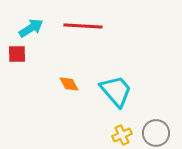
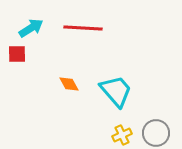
red line: moved 2 px down
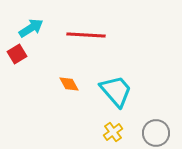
red line: moved 3 px right, 7 px down
red square: rotated 30 degrees counterclockwise
yellow cross: moved 9 px left, 3 px up; rotated 12 degrees counterclockwise
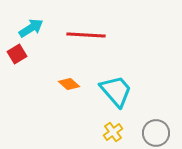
orange diamond: rotated 20 degrees counterclockwise
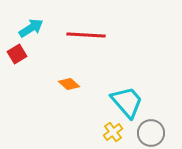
cyan trapezoid: moved 11 px right, 11 px down
gray circle: moved 5 px left
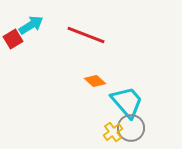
cyan arrow: moved 3 px up
red line: rotated 18 degrees clockwise
red square: moved 4 px left, 15 px up
orange diamond: moved 26 px right, 3 px up
gray circle: moved 20 px left, 5 px up
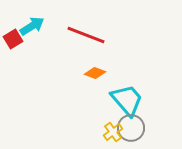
cyan arrow: moved 1 px right, 1 px down
orange diamond: moved 8 px up; rotated 20 degrees counterclockwise
cyan trapezoid: moved 2 px up
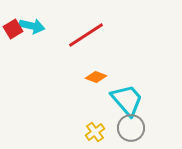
cyan arrow: rotated 45 degrees clockwise
red line: rotated 54 degrees counterclockwise
red square: moved 10 px up
orange diamond: moved 1 px right, 4 px down
yellow cross: moved 18 px left
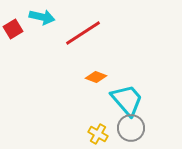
cyan arrow: moved 10 px right, 9 px up
red line: moved 3 px left, 2 px up
yellow cross: moved 3 px right, 2 px down; rotated 24 degrees counterclockwise
